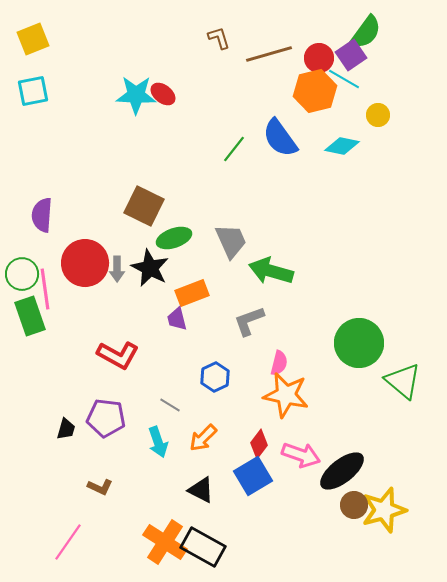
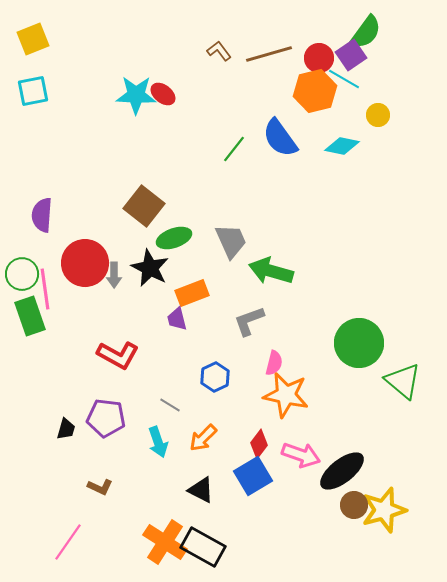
brown L-shape at (219, 38): moved 13 px down; rotated 20 degrees counterclockwise
brown square at (144, 206): rotated 12 degrees clockwise
gray arrow at (117, 269): moved 3 px left, 6 px down
pink semicircle at (279, 363): moved 5 px left
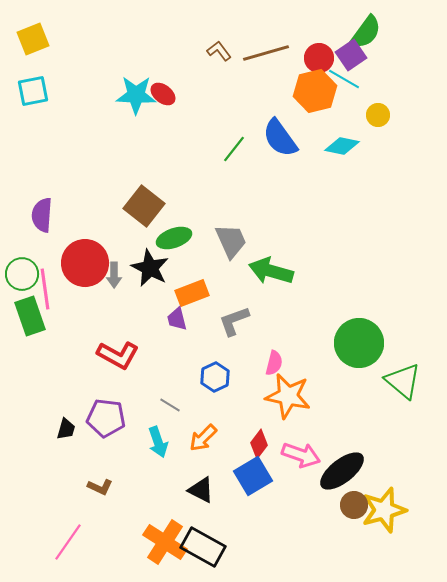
brown line at (269, 54): moved 3 px left, 1 px up
gray L-shape at (249, 321): moved 15 px left
orange star at (286, 395): moved 2 px right, 1 px down
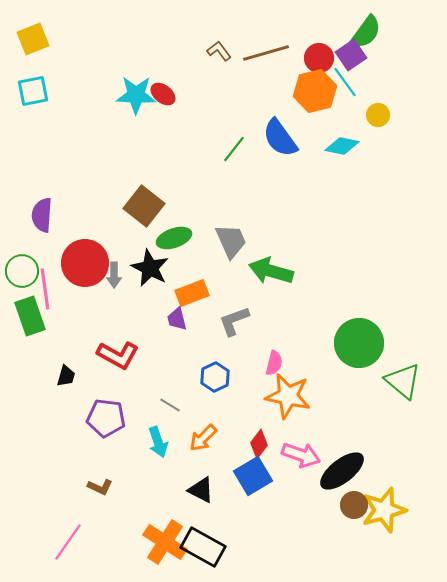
cyan line at (344, 79): moved 1 px right, 3 px down; rotated 24 degrees clockwise
green circle at (22, 274): moved 3 px up
black trapezoid at (66, 429): moved 53 px up
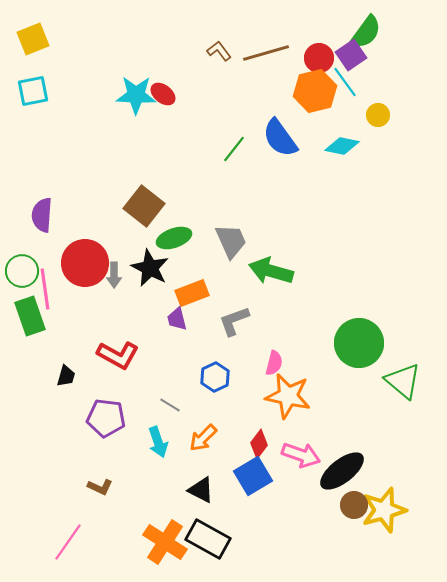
black rectangle at (203, 547): moved 5 px right, 8 px up
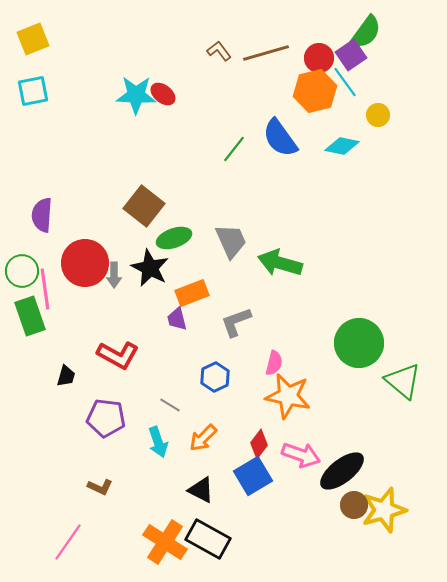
green arrow at (271, 271): moved 9 px right, 8 px up
gray L-shape at (234, 321): moved 2 px right, 1 px down
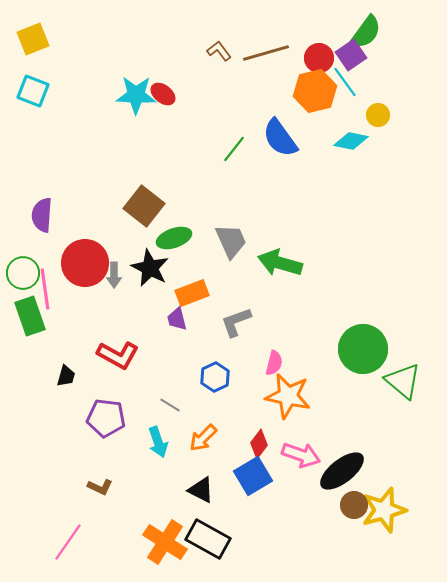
cyan square at (33, 91): rotated 32 degrees clockwise
cyan diamond at (342, 146): moved 9 px right, 5 px up
green circle at (22, 271): moved 1 px right, 2 px down
green circle at (359, 343): moved 4 px right, 6 px down
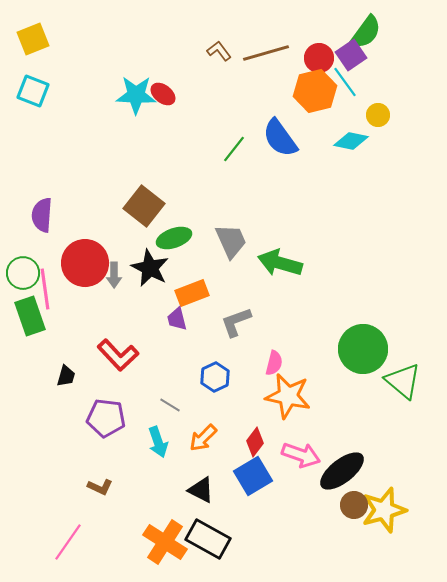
red L-shape at (118, 355): rotated 18 degrees clockwise
red diamond at (259, 444): moved 4 px left, 2 px up
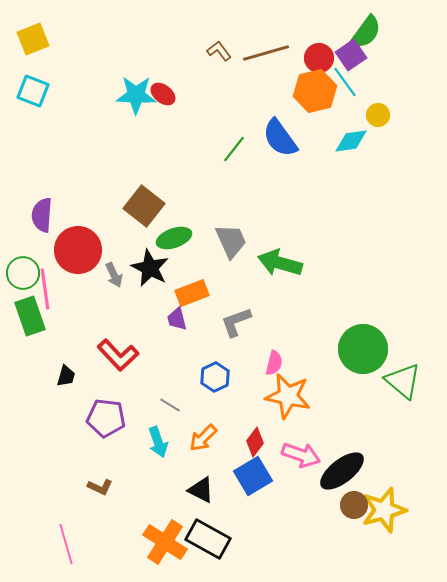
cyan diamond at (351, 141): rotated 20 degrees counterclockwise
red circle at (85, 263): moved 7 px left, 13 px up
gray arrow at (114, 275): rotated 25 degrees counterclockwise
pink line at (68, 542): moved 2 px left, 2 px down; rotated 51 degrees counterclockwise
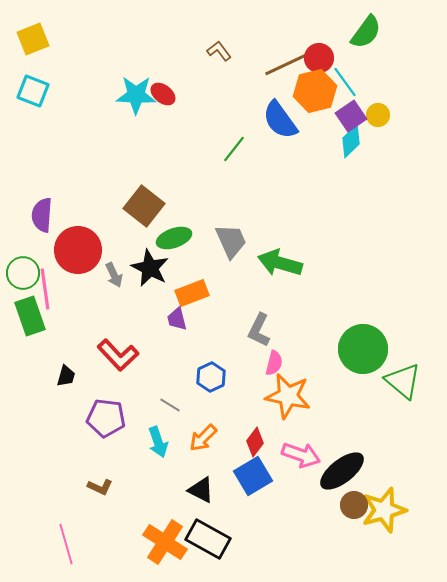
brown line at (266, 53): moved 21 px right, 11 px down; rotated 9 degrees counterclockwise
purple square at (351, 55): moved 61 px down
blue semicircle at (280, 138): moved 18 px up
cyan diamond at (351, 141): rotated 36 degrees counterclockwise
gray L-shape at (236, 322): moved 23 px right, 8 px down; rotated 44 degrees counterclockwise
blue hexagon at (215, 377): moved 4 px left
